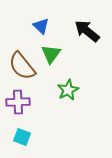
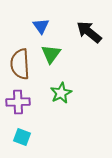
blue triangle: rotated 12 degrees clockwise
black arrow: moved 2 px right, 1 px down
brown semicircle: moved 2 px left, 2 px up; rotated 36 degrees clockwise
green star: moved 7 px left, 3 px down
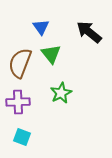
blue triangle: moved 1 px down
green triangle: rotated 15 degrees counterclockwise
brown semicircle: moved 1 px up; rotated 24 degrees clockwise
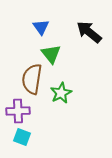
brown semicircle: moved 12 px right, 16 px down; rotated 12 degrees counterclockwise
purple cross: moved 9 px down
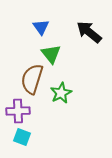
brown semicircle: rotated 8 degrees clockwise
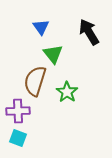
black arrow: rotated 20 degrees clockwise
green triangle: moved 2 px right
brown semicircle: moved 3 px right, 2 px down
green star: moved 6 px right, 1 px up; rotated 10 degrees counterclockwise
cyan square: moved 4 px left, 1 px down
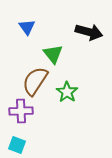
blue triangle: moved 14 px left
black arrow: rotated 136 degrees clockwise
brown semicircle: rotated 16 degrees clockwise
purple cross: moved 3 px right
cyan square: moved 1 px left, 7 px down
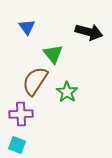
purple cross: moved 3 px down
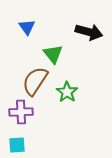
purple cross: moved 2 px up
cyan square: rotated 24 degrees counterclockwise
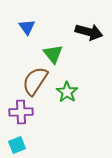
cyan square: rotated 18 degrees counterclockwise
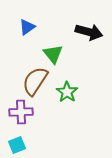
blue triangle: rotated 30 degrees clockwise
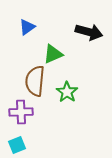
green triangle: rotated 45 degrees clockwise
brown semicircle: rotated 28 degrees counterclockwise
